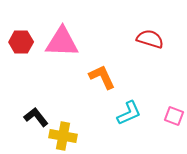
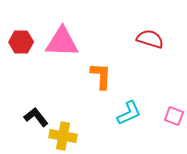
orange L-shape: moved 1 px left, 1 px up; rotated 28 degrees clockwise
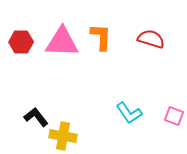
red semicircle: moved 1 px right
orange L-shape: moved 39 px up
cyan L-shape: rotated 80 degrees clockwise
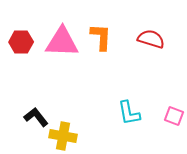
cyan L-shape: rotated 24 degrees clockwise
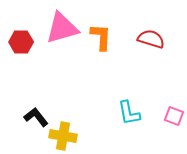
pink triangle: moved 14 px up; rotated 18 degrees counterclockwise
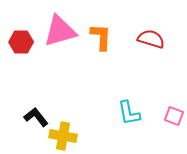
pink triangle: moved 2 px left, 3 px down
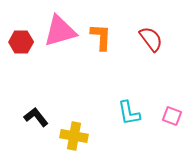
red semicircle: rotated 36 degrees clockwise
pink square: moved 2 px left
yellow cross: moved 11 px right
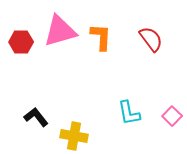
pink square: rotated 24 degrees clockwise
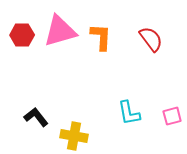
red hexagon: moved 1 px right, 7 px up
pink square: rotated 30 degrees clockwise
